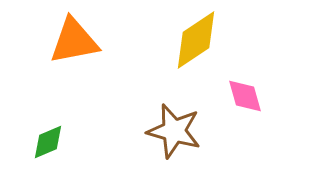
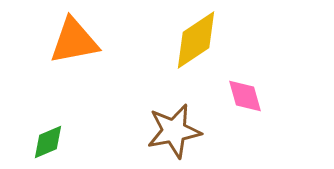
brown star: rotated 26 degrees counterclockwise
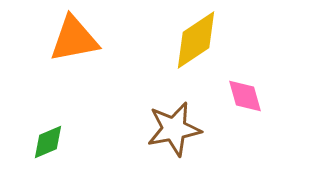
orange triangle: moved 2 px up
brown star: moved 2 px up
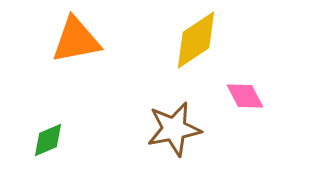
orange triangle: moved 2 px right, 1 px down
pink diamond: rotated 12 degrees counterclockwise
green diamond: moved 2 px up
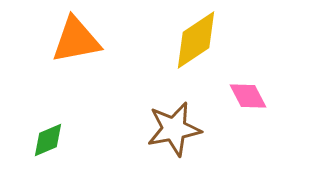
pink diamond: moved 3 px right
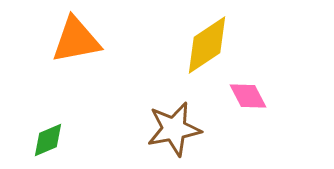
yellow diamond: moved 11 px right, 5 px down
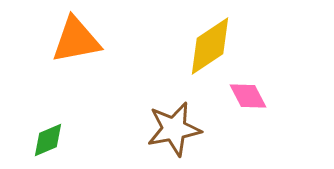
yellow diamond: moved 3 px right, 1 px down
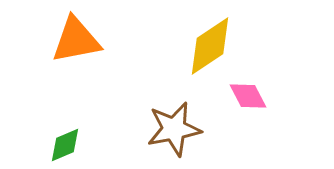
green diamond: moved 17 px right, 5 px down
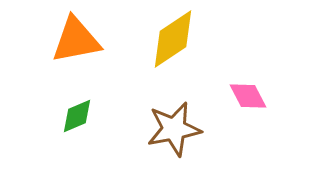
yellow diamond: moved 37 px left, 7 px up
green diamond: moved 12 px right, 29 px up
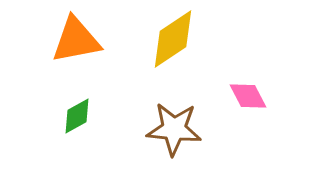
green diamond: rotated 6 degrees counterclockwise
brown star: rotated 16 degrees clockwise
